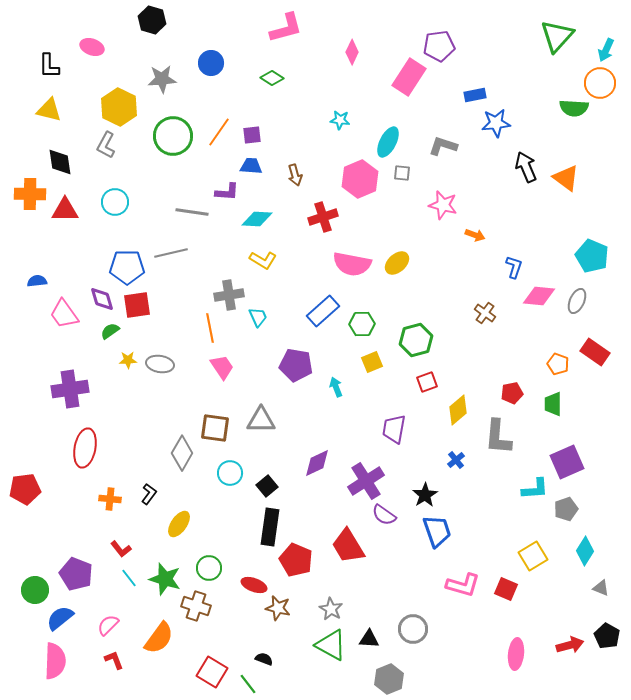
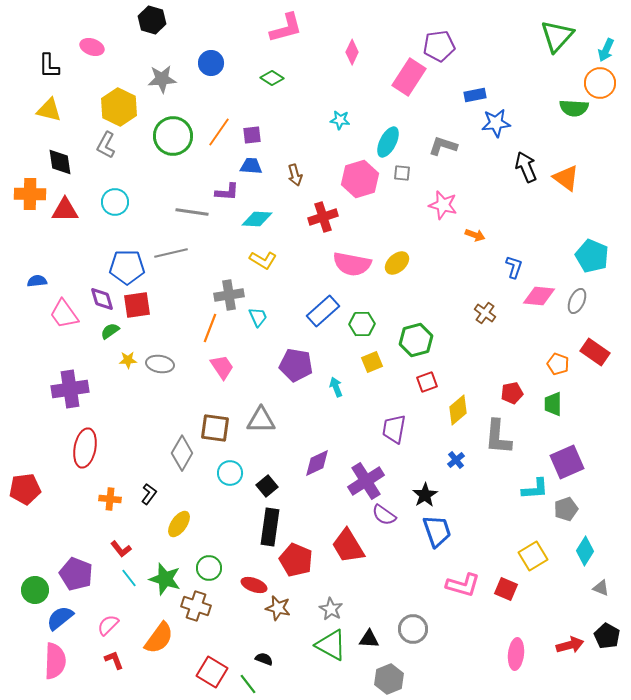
pink hexagon at (360, 179): rotated 6 degrees clockwise
orange line at (210, 328): rotated 32 degrees clockwise
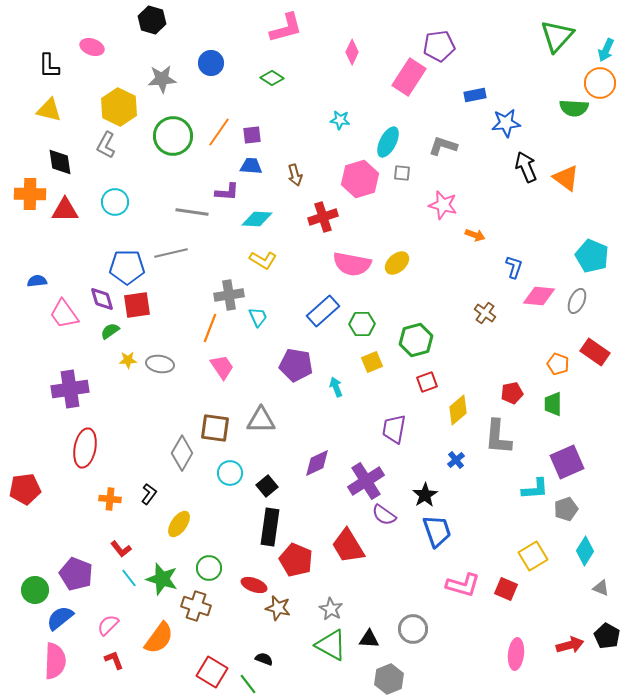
blue star at (496, 123): moved 10 px right
green star at (165, 579): moved 3 px left
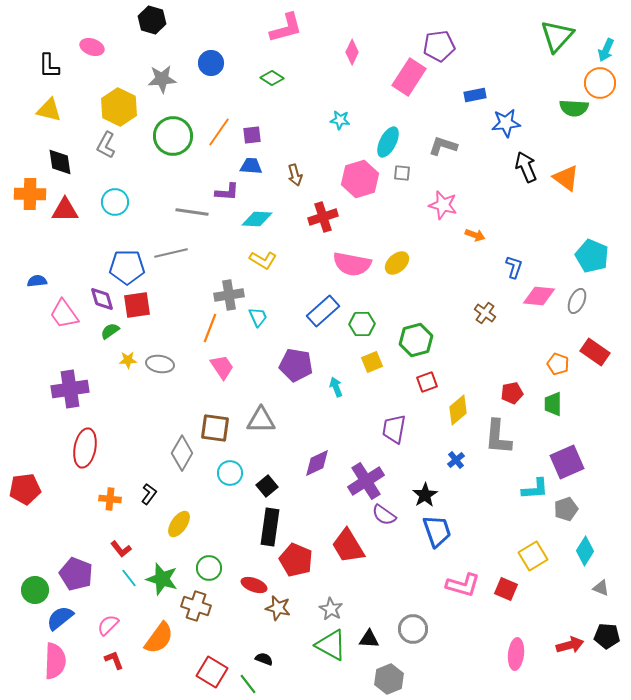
black pentagon at (607, 636): rotated 25 degrees counterclockwise
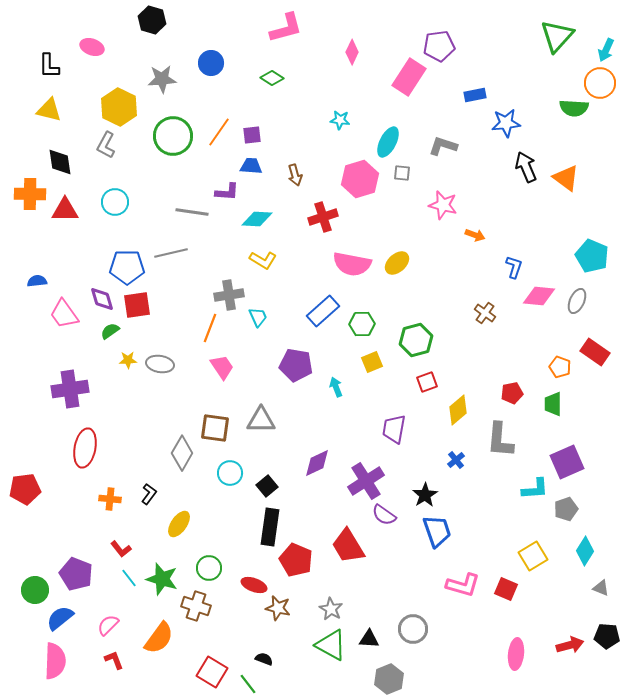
orange pentagon at (558, 364): moved 2 px right, 3 px down
gray L-shape at (498, 437): moved 2 px right, 3 px down
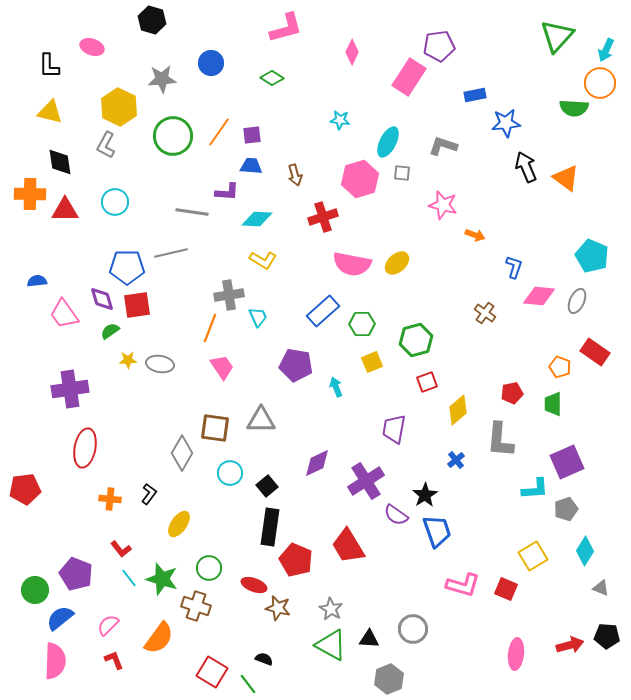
yellow triangle at (49, 110): moved 1 px right, 2 px down
purple semicircle at (384, 515): moved 12 px right
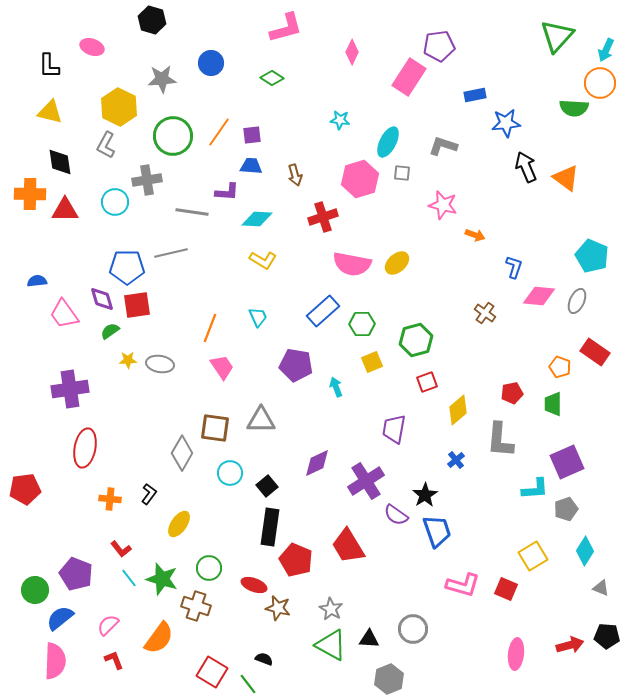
gray cross at (229, 295): moved 82 px left, 115 px up
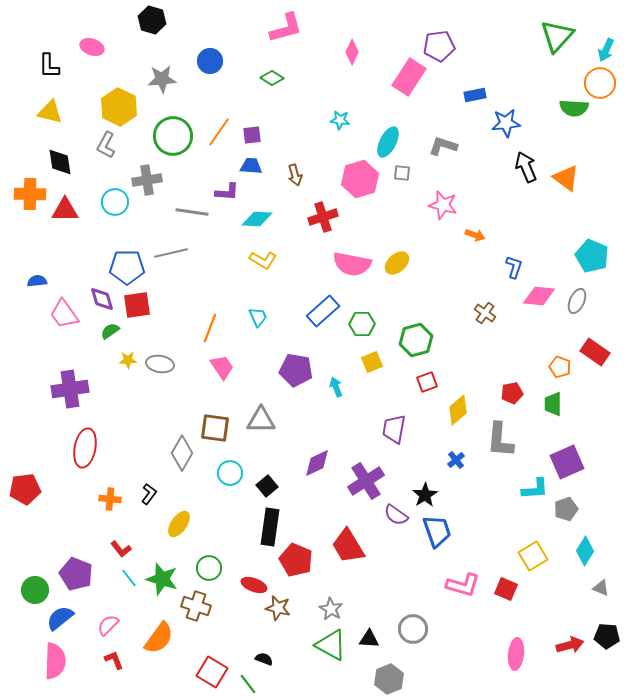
blue circle at (211, 63): moved 1 px left, 2 px up
purple pentagon at (296, 365): moved 5 px down
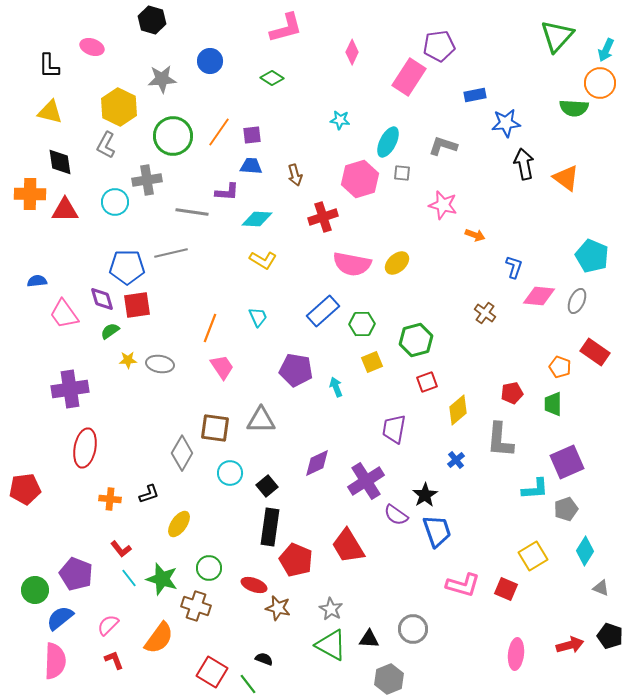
black arrow at (526, 167): moved 2 px left, 3 px up; rotated 12 degrees clockwise
black L-shape at (149, 494): rotated 35 degrees clockwise
black pentagon at (607, 636): moved 3 px right; rotated 15 degrees clockwise
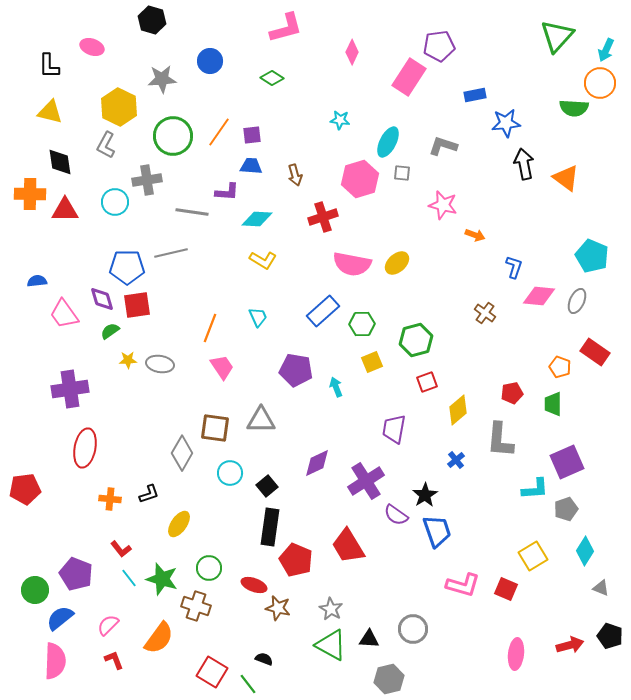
gray hexagon at (389, 679): rotated 8 degrees clockwise
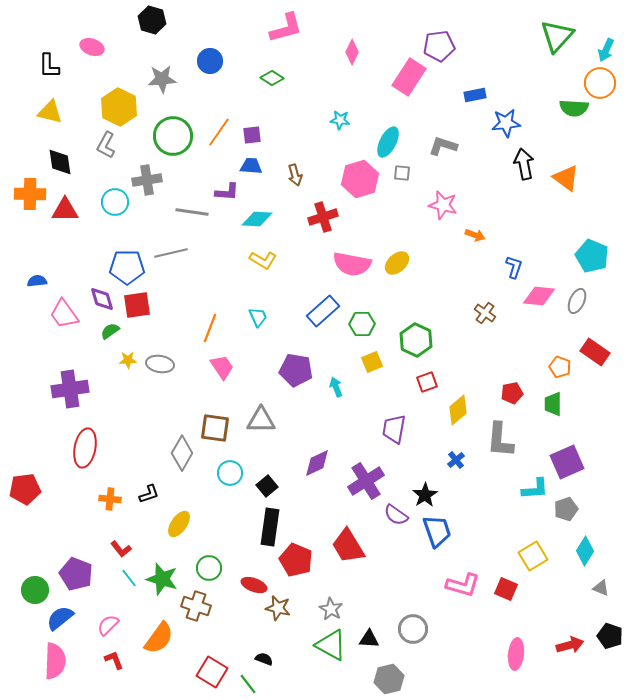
green hexagon at (416, 340): rotated 20 degrees counterclockwise
